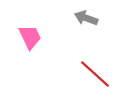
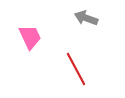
red line: moved 19 px left, 5 px up; rotated 20 degrees clockwise
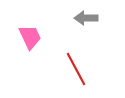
gray arrow: rotated 20 degrees counterclockwise
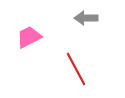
pink trapezoid: moved 1 px left; rotated 92 degrees counterclockwise
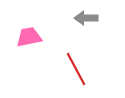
pink trapezoid: rotated 16 degrees clockwise
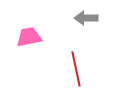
red line: rotated 16 degrees clockwise
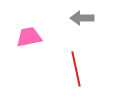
gray arrow: moved 4 px left
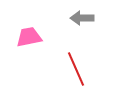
red line: rotated 12 degrees counterclockwise
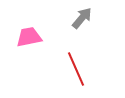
gray arrow: rotated 130 degrees clockwise
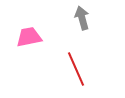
gray arrow: rotated 55 degrees counterclockwise
